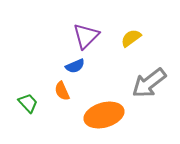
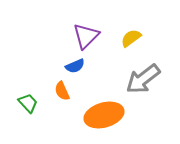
gray arrow: moved 6 px left, 4 px up
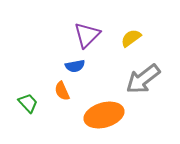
purple triangle: moved 1 px right, 1 px up
blue semicircle: rotated 12 degrees clockwise
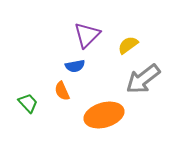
yellow semicircle: moved 3 px left, 7 px down
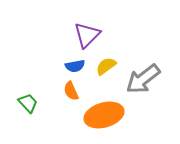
yellow semicircle: moved 22 px left, 21 px down
orange semicircle: moved 9 px right
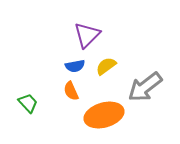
gray arrow: moved 2 px right, 8 px down
